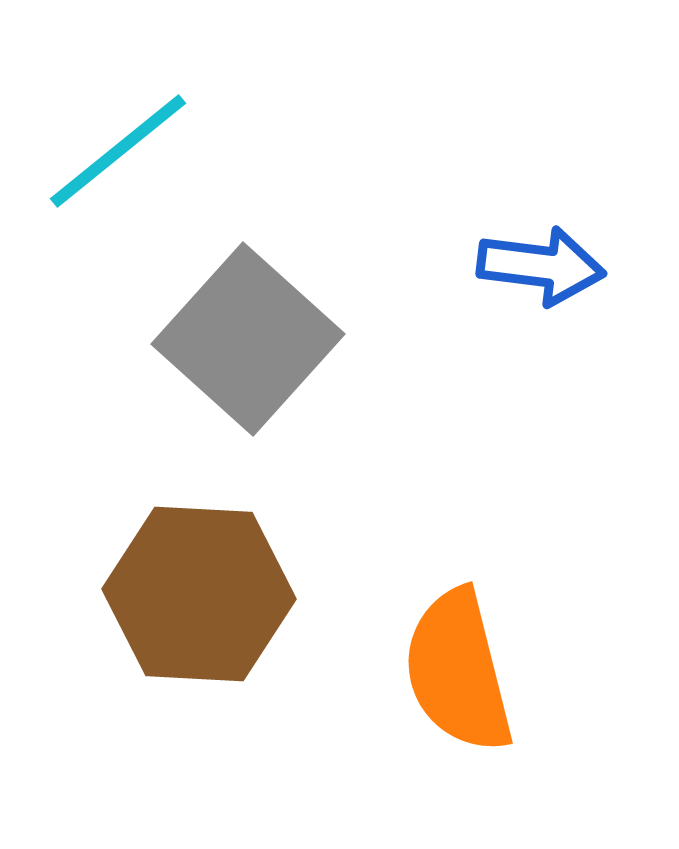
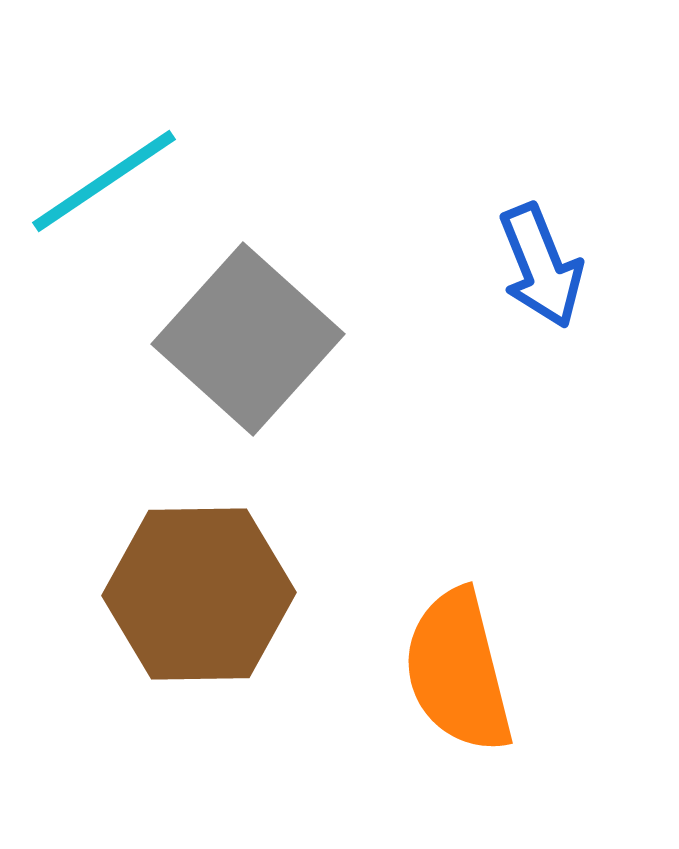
cyan line: moved 14 px left, 30 px down; rotated 5 degrees clockwise
blue arrow: rotated 61 degrees clockwise
brown hexagon: rotated 4 degrees counterclockwise
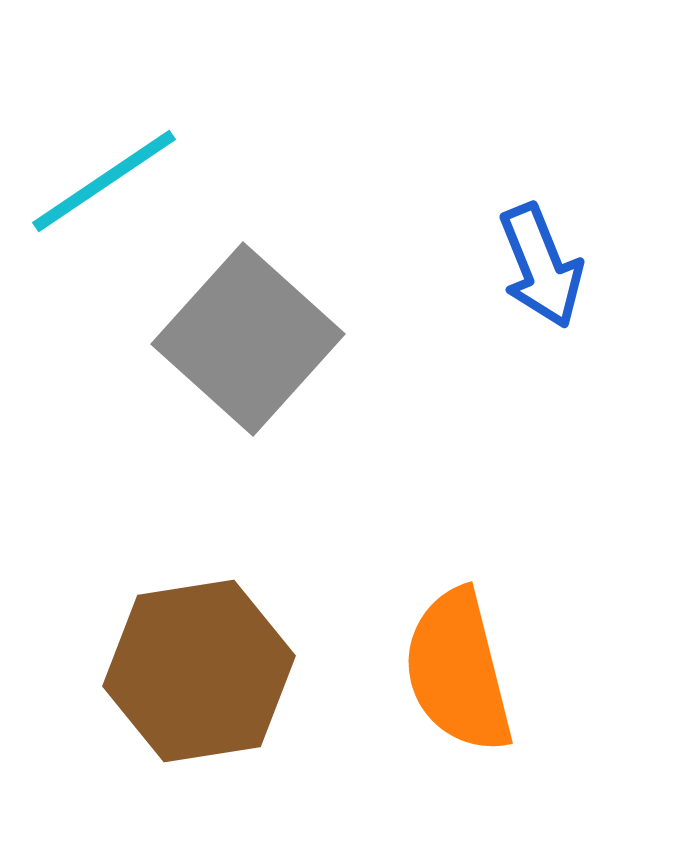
brown hexagon: moved 77 px down; rotated 8 degrees counterclockwise
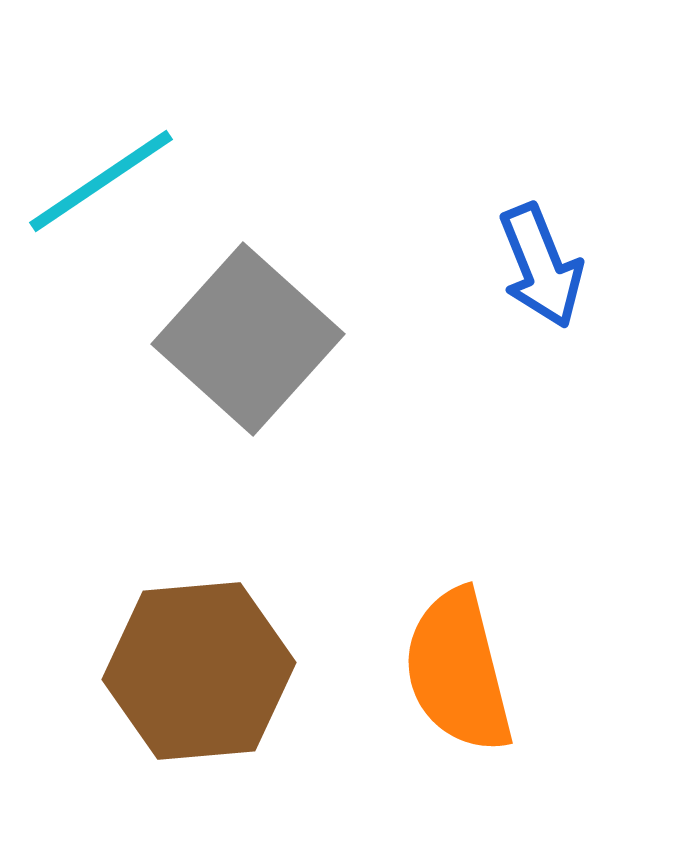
cyan line: moved 3 px left
brown hexagon: rotated 4 degrees clockwise
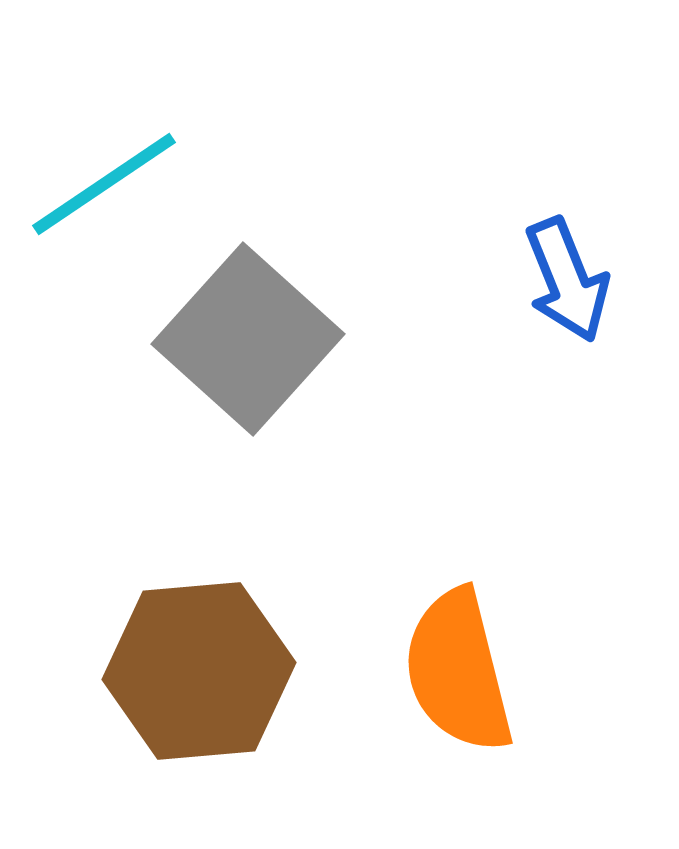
cyan line: moved 3 px right, 3 px down
blue arrow: moved 26 px right, 14 px down
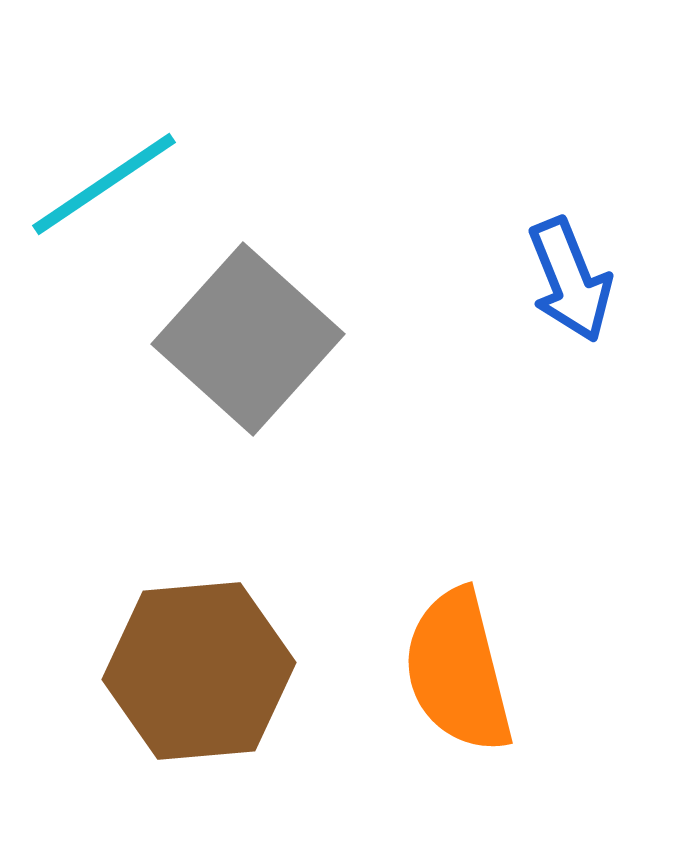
blue arrow: moved 3 px right
